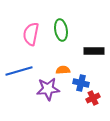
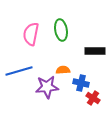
black rectangle: moved 1 px right
purple star: moved 1 px left, 2 px up
red cross: rotated 32 degrees counterclockwise
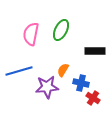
green ellipse: rotated 35 degrees clockwise
orange semicircle: rotated 56 degrees counterclockwise
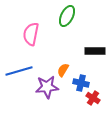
green ellipse: moved 6 px right, 14 px up
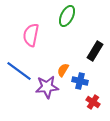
pink semicircle: moved 1 px down
black rectangle: rotated 60 degrees counterclockwise
blue line: rotated 52 degrees clockwise
blue cross: moved 1 px left, 2 px up
red cross: moved 4 px down
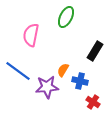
green ellipse: moved 1 px left, 1 px down
blue line: moved 1 px left
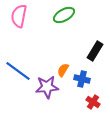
green ellipse: moved 2 px left, 2 px up; rotated 35 degrees clockwise
pink semicircle: moved 12 px left, 19 px up
blue cross: moved 2 px right, 2 px up
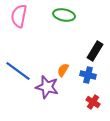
green ellipse: rotated 40 degrees clockwise
blue cross: moved 6 px right, 4 px up
purple star: rotated 20 degrees clockwise
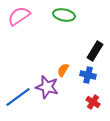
pink semicircle: rotated 45 degrees clockwise
blue line: moved 26 px down; rotated 72 degrees counterclockwise
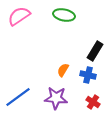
purple star: moved 9 px right, 11 px down; rotated 10 degrees counterclockwise
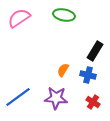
pink semicircle: moved 2 px down
